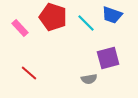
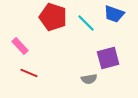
blue trapezoid: moved 2 px right, 1 px up
pink rectangle: moved 18 px down
red line: rotated 18 degrees counterclockwise
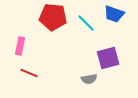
red pentagon: rotated 12 degrees counterclockwise
pink rectangle: rotated 54 degrees clockwise
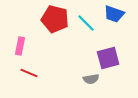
red pentagon: moved 2 px right, 2 px down; rotated 8 degrees clockwise
gray semicircle: moved 2 px right
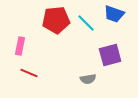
red pentagon: moved 1 px right, 1 px down; rotated 20 degrees counterclockwise
purple square: moved 2 px right, 3 px up
gray semicircle: moved 3 px left
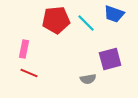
pink rectangle: moved 4 px right, 3 px down
purple square: moved 4 px down
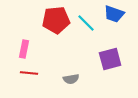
red line: rotated 18 degrees counterclockwise
gray semicircle: moved 17 px left
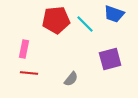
cyan line: moved 1 px left, 1 px down
gray semicircle: rotated 42 degrees counterclockwise
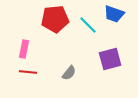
red pentagon: moved 1 px left, 1 px up
cyan line: moved 3 px right, 1 px down
red line: moved 1 px left, 1 px up
gray semicircle: moved 2 px left, 6 px up
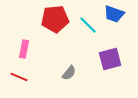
red line: moved 9 px left, 5 px down; rotated 18 degrees clockwise
